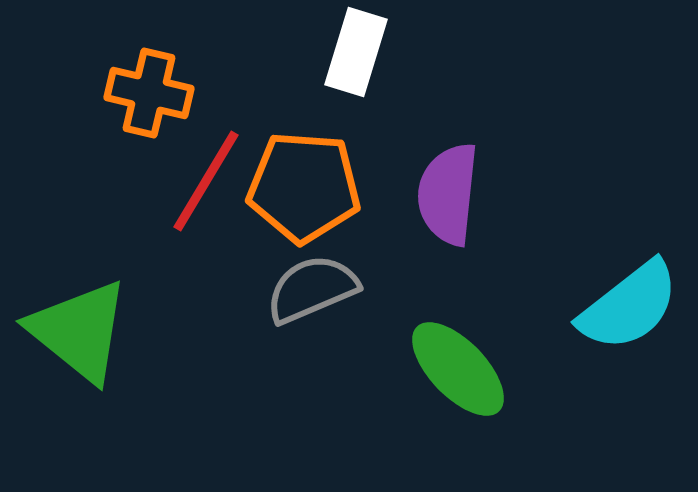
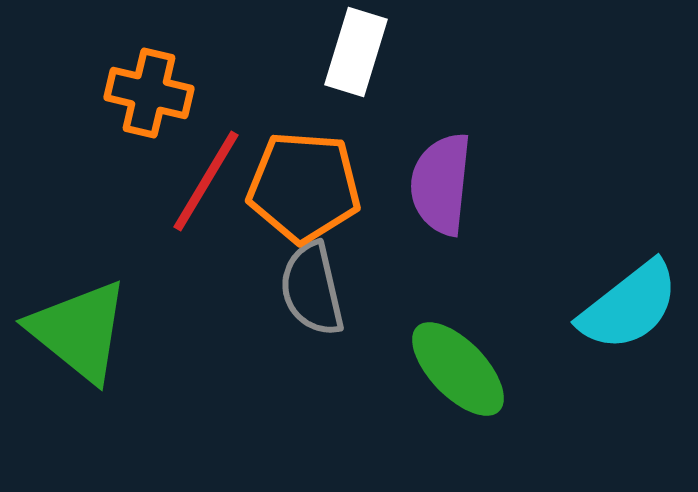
purple semicircle: moved 7 px left, 10 px up
gray semicircle: rotated 80 degrees counterclockwise
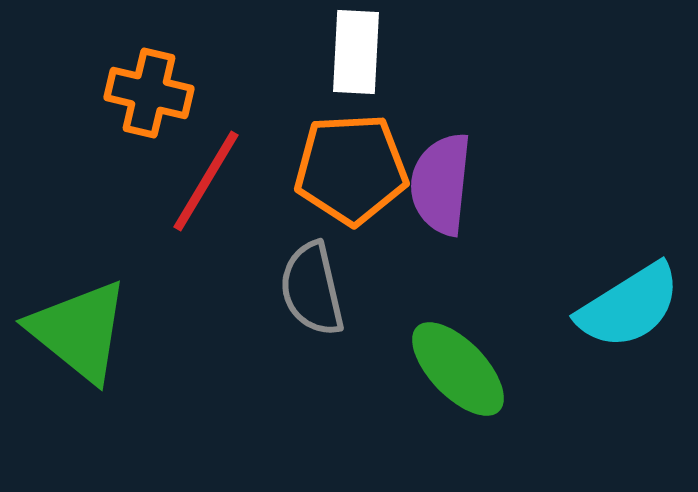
white rectangle: rotated 14 degrees counterclockwise
orange pentagon: moved 47 px right, 18 px up; rotated 7 degrees counterclockwise
cyan semicircle: rotated 6 degrees clockwise
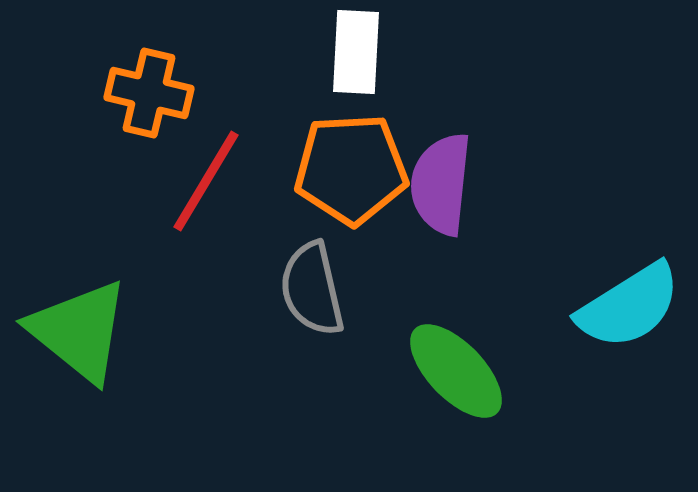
green ellipse: moved 2 px left, 2 px down
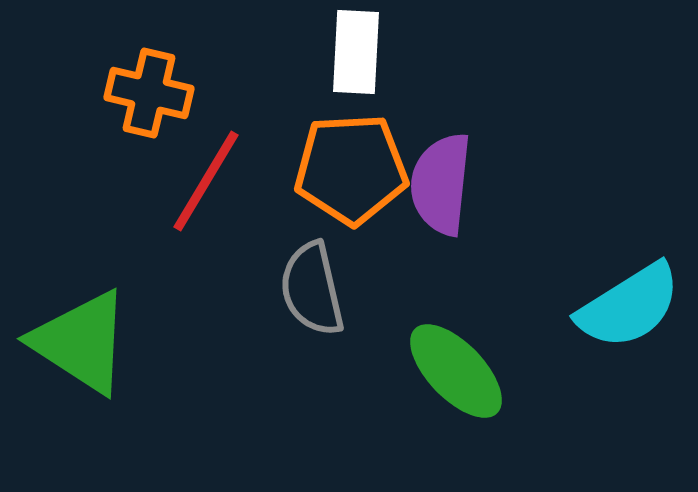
green triangle: moved 2 px right, 11 px down; rotated 6 degrees counterclockwise
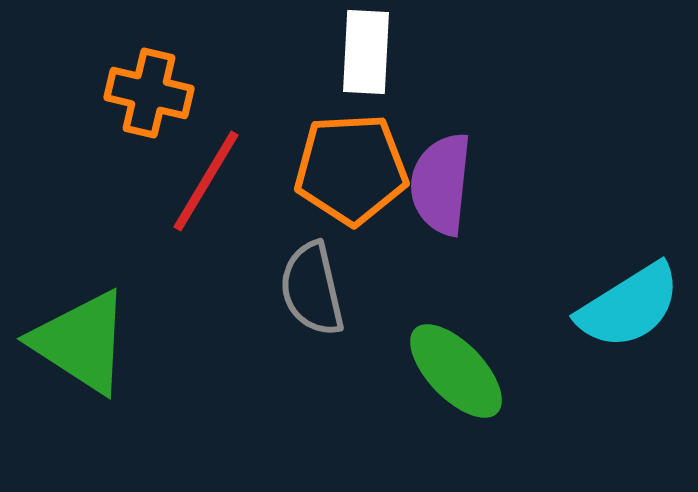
white rectangle: moved 10 px right
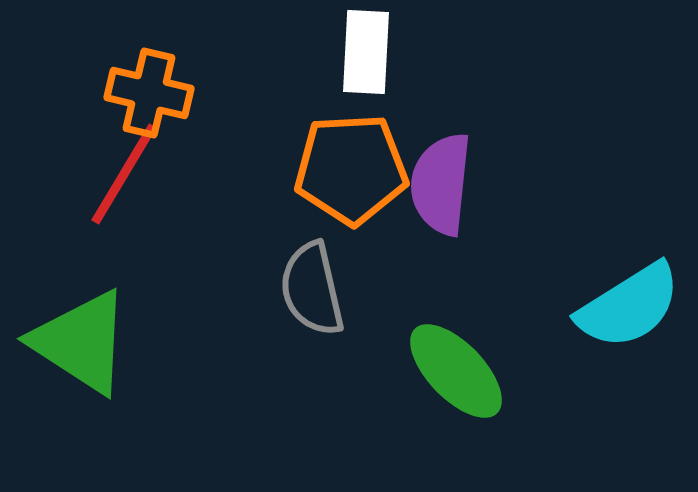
red line: moved 82 px left, 7 px up
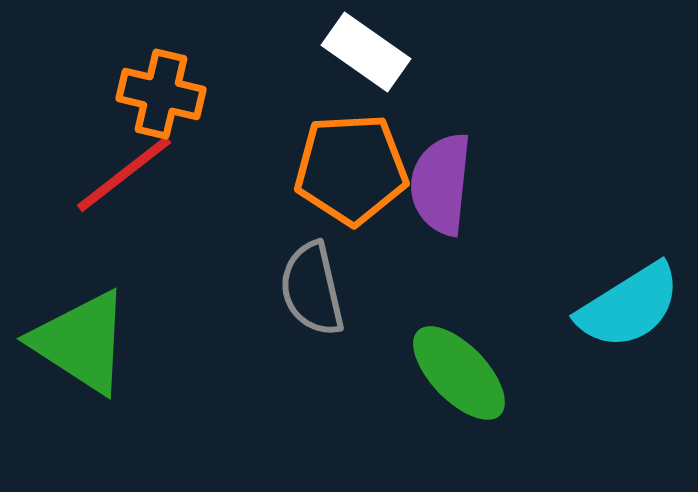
white rectangle: rotated 58 degrees counterclockwise
orange cross: moved 12 px right, 1 px down
red line: rotated 21 degrees clockwise
green ellipse: moved 3 px right, 2 px down
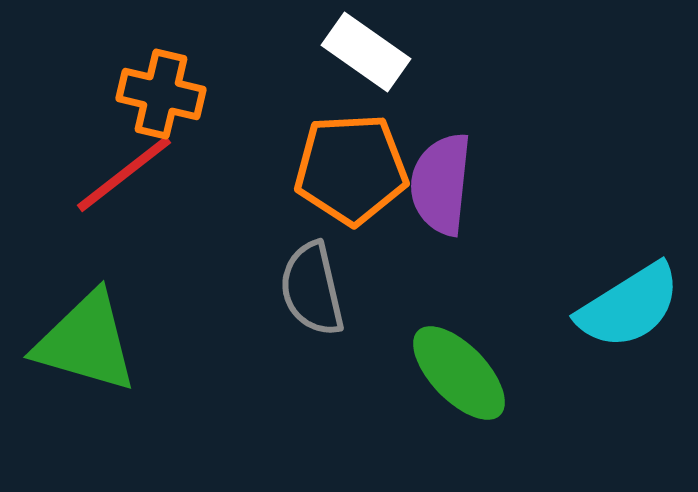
green triangle: moved 5 px right; rotated 17 degrees counterclockwise
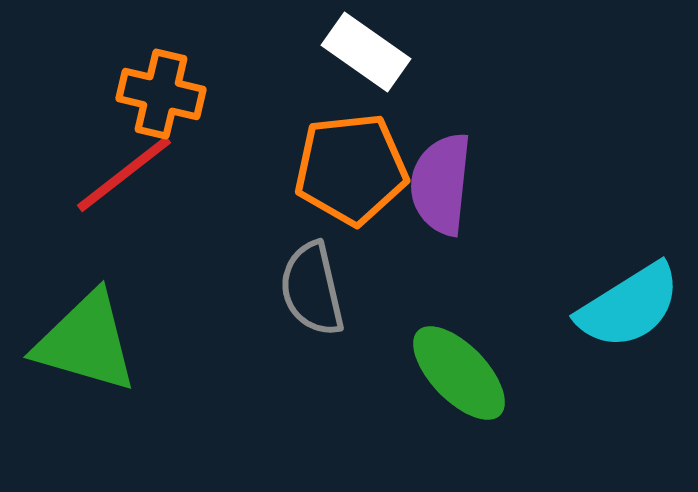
orange pentagon: rotated 3 degrees counterclockwise
